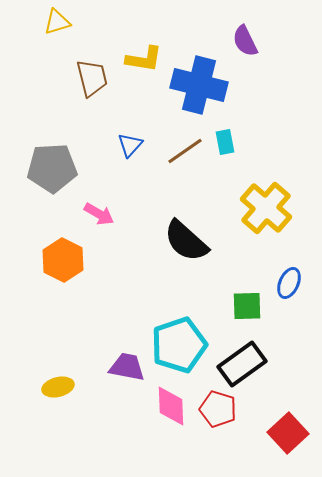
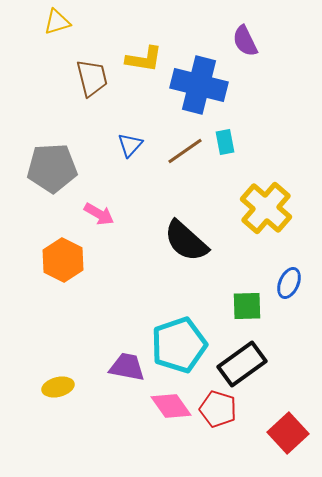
pink diamond: rotated 33 degrees counterclockwise
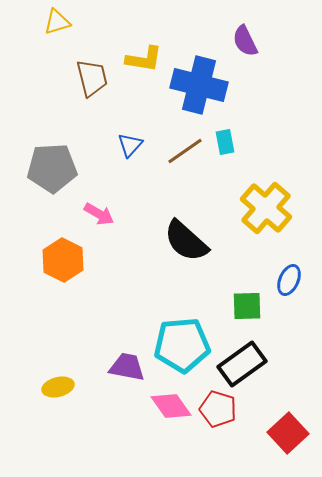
blue ellipse: moved 3 px up
cyan pentagon: moved 3 px right; rotated 14 degrees clockwise
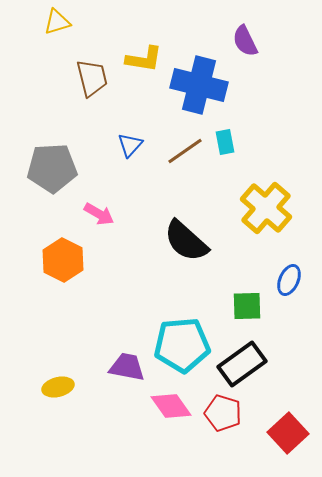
red pentagon: moved 5 px right, 4 px down
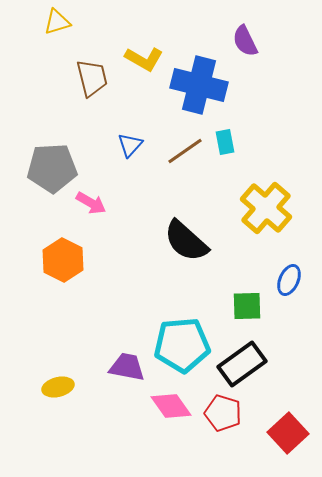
yellow L-shape: rotated 21 degrees clockwise
pink arrow: moved 8 px left, 11 px up
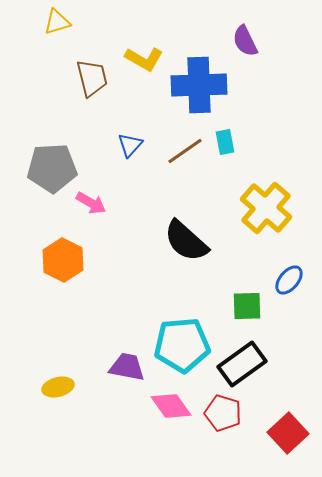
blue cross: rotated 16 degrees counterclockwise
blue ellipse: rotated 16 degrees clockwise
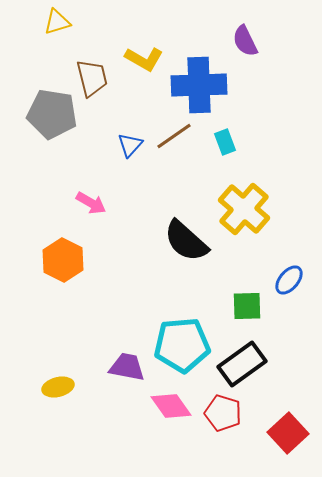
cyan rectangle: rotated 10 degrees counterclockwise
brown line: moved 11 px left, 15 px up
gray pentagon: moved 54 px up; rotated 12 degrees clockwise
yellow cross: moved 22 px left, 1 px down
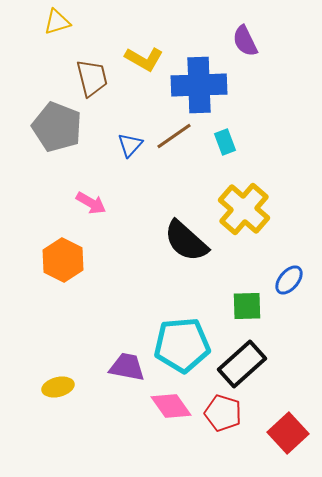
gray pentagon: moved 5 px right, 13 px down; rotated 12 degrees clockwise
black rectangle: rotated 6 degrees counterclockwise
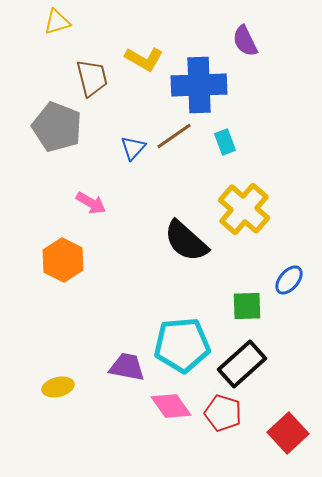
blue triangle: moved 3 px right, 3 px down
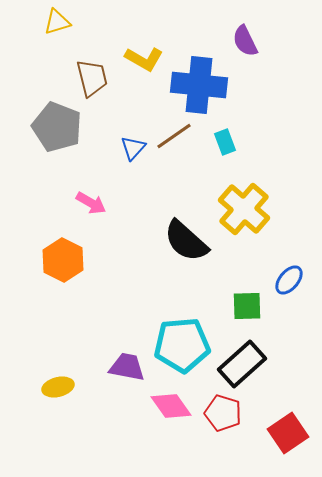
blue cross: rotated 8 degrees clockwise
red square: rotated 9 degrees clockwise
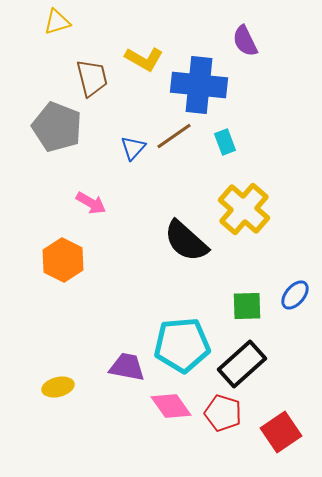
blue ellipse: moved 6 px right, 15 px down
red square: moved 7 px left, 1 px up
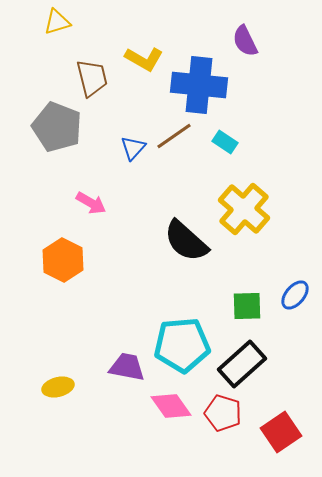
cyan rectangle: rotated 35 degrees counterclockwise
